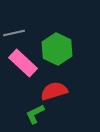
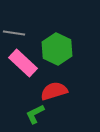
gray line: rotated 20 degrees clockwise
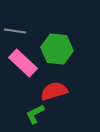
gray line: moved 1 px right, 2 px up
green hexagon: rotated 20 degrees counterclockwise
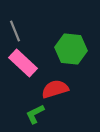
gray line: rotated 60 degrees clockwise
green hexagon: moved 14 px right
red semicircle: moved 1 px right, 2 px up
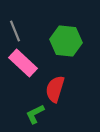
green hexagon: moved 5 px left, 8 px up
red semicircle: rotated 56 degrees counterclockwise
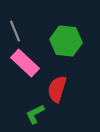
pink rectangle: moved 2 px right
red semicircle: moved 2 px right
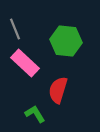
gray line: moved 2 px up
red semicircle: moved 1 px right, 1 px down
green L-shape: rotated 85 degrees clockwise
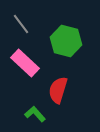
gray line: moved 6 px right, 5 px up; rotated 15 degrees counterclockwise
green hexagon: rotated 8 degrees clockwise
green L-shape: rotated 10 degrees counterclockwise
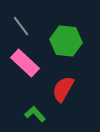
gray line: moved 2 px down
green hexagon: rotated 8 degrees counterclockwise
red semicircle: moved 5 px right, 1 px up; rotated 12 degrees clockwise
